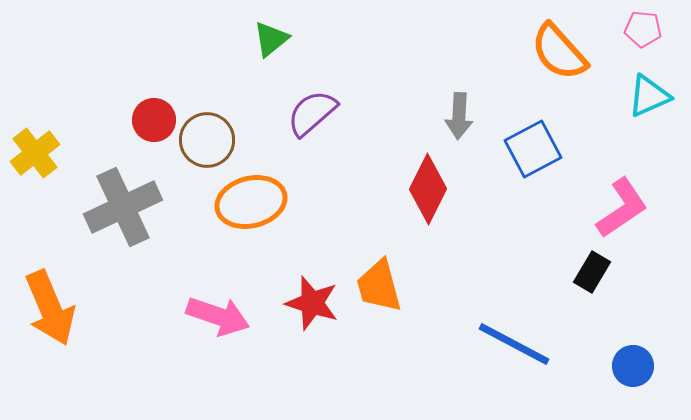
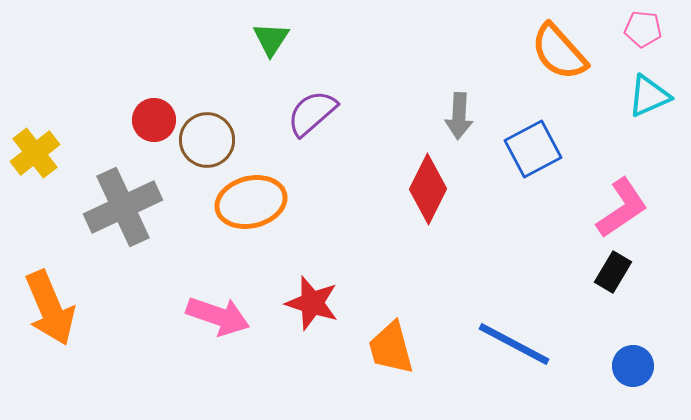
green triangle: rotated 18 degrees counterclockwise
black rectangle: moved 21 px right
orange trapezoid: moved 12 px right, 62 px down
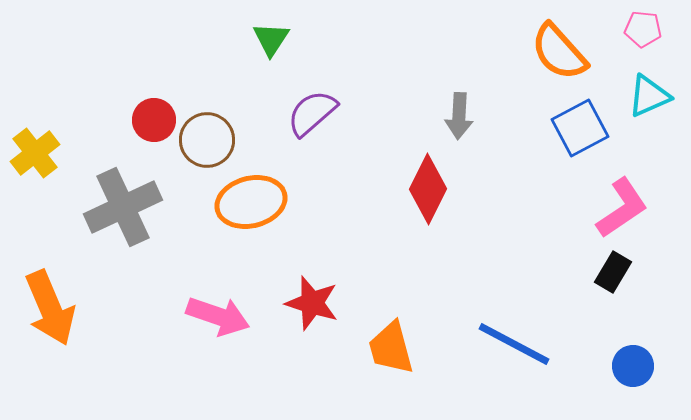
blue square: moved 47 px right, 21 px up
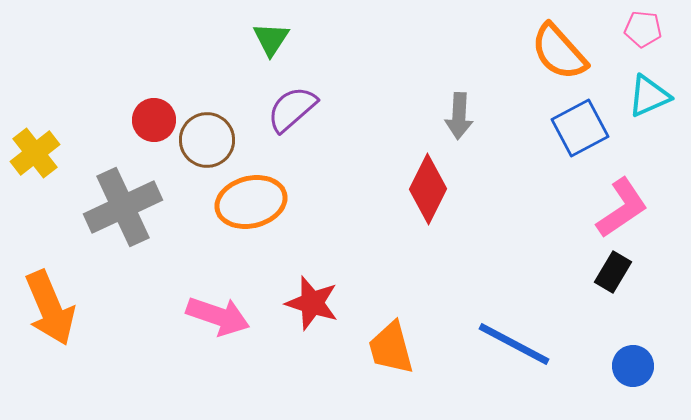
purple semicircle: moved 20 px left, 4 px up
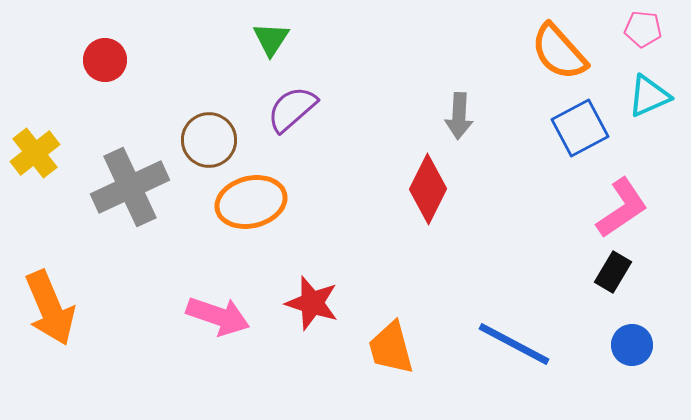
red circle: moved 49 px left, 60 px up
brown circle: moved 2 px right
gray cross: moved 7 px right, 20 px up
blue circle: moved 1 px left, 21 px up
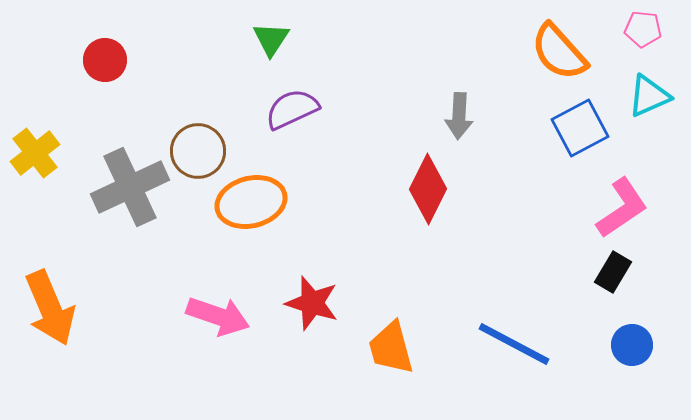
purple semicircle: rotated 16 degrees clockwise
brown circle: moved 11 px left, 11 px down
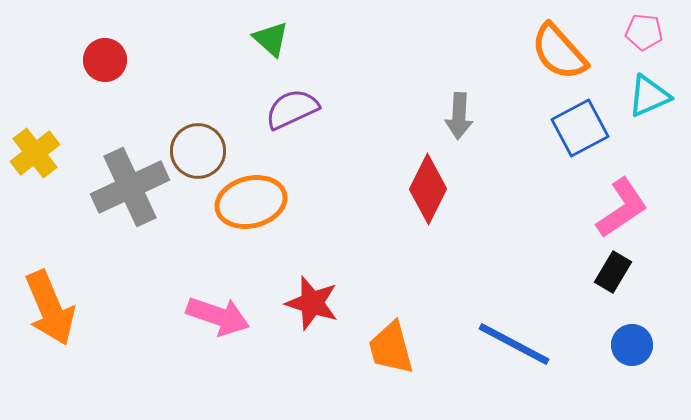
pink pentagon: moved 1 px right, 3 px down
green triangle: rotated 21 degrees counterclockwise
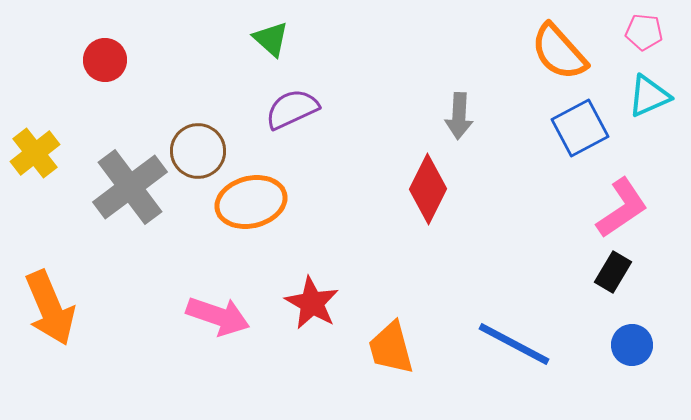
gray cross: rotated 12 degrees counterclockwise
red star: rotated 12 degrees clockwise
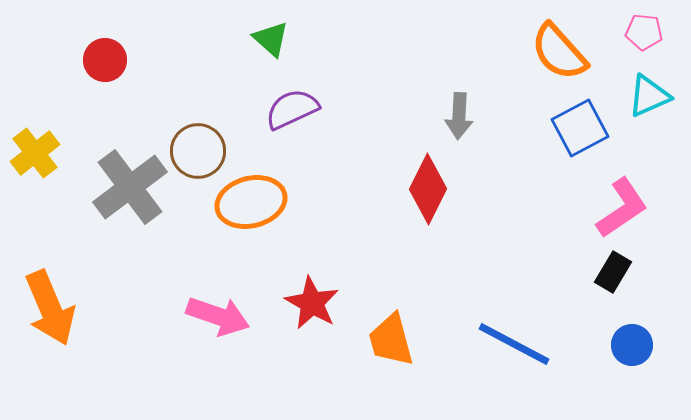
orange trapezoid: moved 8 px up
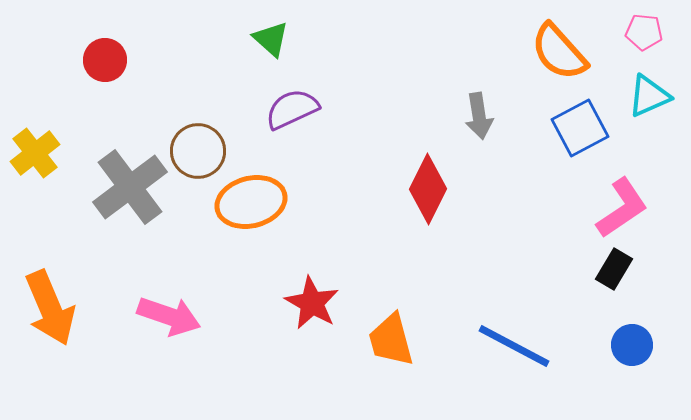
gray arrow: moved 20 px right; rotated 12 degrees counterclockwise
black rectangle: moved 1 px right, 3 px up
pink arrow: moved 49 px left
blue line: moved 2 px down
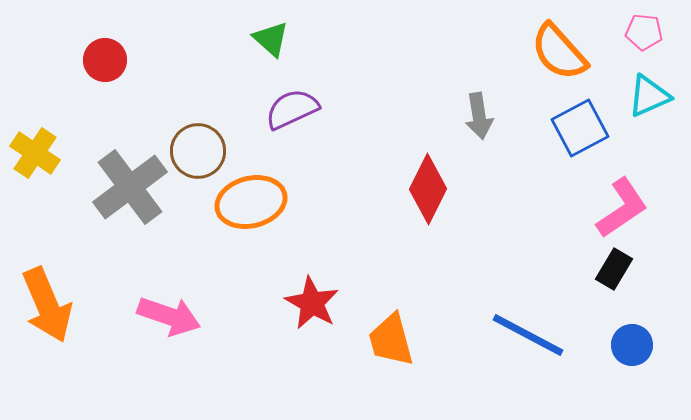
yellow cross: rotated 18 degrees counterclockwise
orange arrow: moved 3 px left, 3 px up
blue line: moved 14 px right, 11 px up
